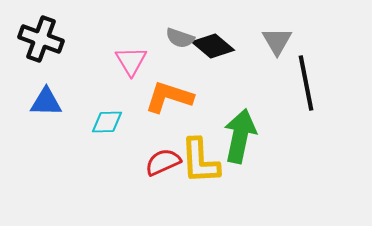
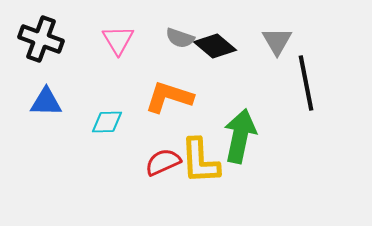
black diamond: moved 2 px right
pink triangle: moved 13 px left, 21 px up
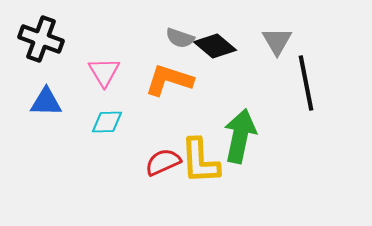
pink triangle: moved 14 px left, 32 px down
orange L-shape: moved 17 px up
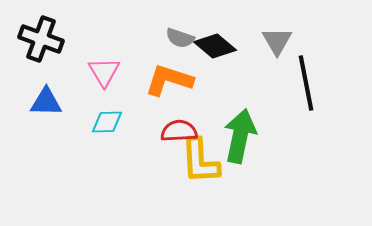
red semicircle: moved 16 px right, 31 px up; rotated 21 degrees clockwise
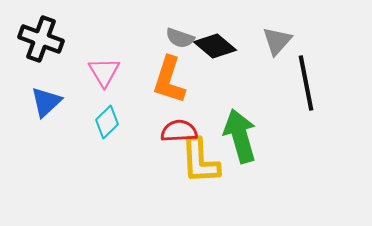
gray triangle: rotated 12 degrees clockwise
orange L-shape: rotated 90 degrees counterclockwise
blue triangle: rotated 44 degrees counterclockwise
cyan diamond: rotated 44 degrees counterclockwise
green arrow: rotated 28 degrees counterclockwise
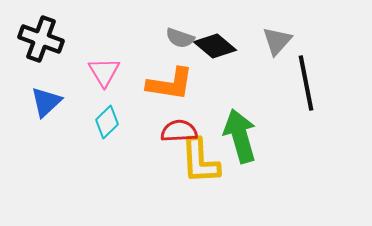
orange L-shape: moved 1 px right, 4 px down; rotated 99 degrees counterclockwise
